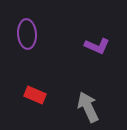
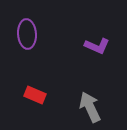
gray arrow: moved 2 px right
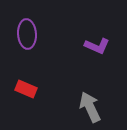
red rectangle: moved 9 px left, 6 px up
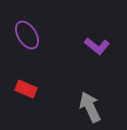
purple ellipse: moved 1 px down; rotated 28 degrees counterclockwise
purple L-shape: rotated 15 degrees clockwise
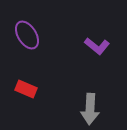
gray arrow: moved 2 px down; rotated 152 degrees counterclockwise
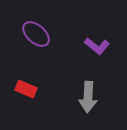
purple ellipse: moved 9 px right, 1 px up; rotated 16 degrees counterclockwise
gray arrow: moved 2 px left, 12 px up
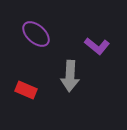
red rectangle: moved 1 px down
gray arrow: moved 18 px left, 21 px up
